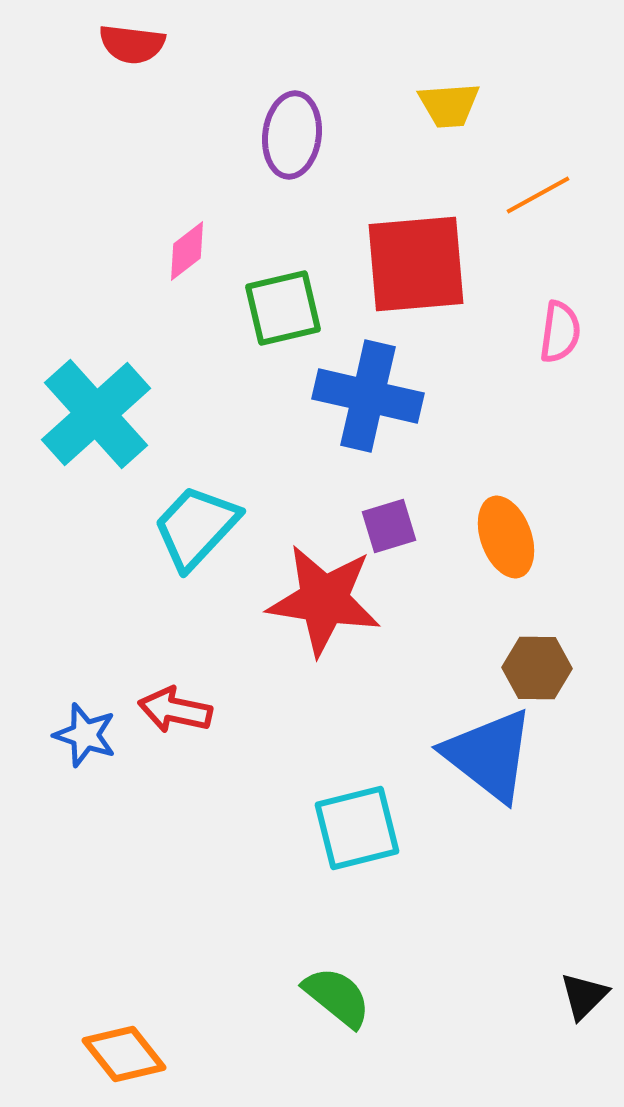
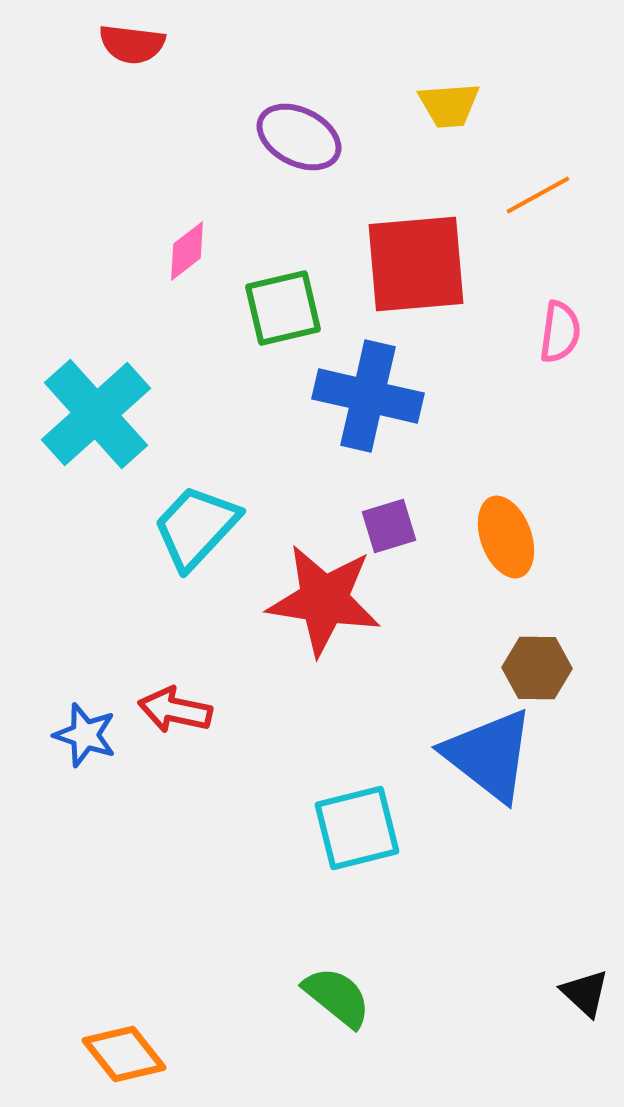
purple ellipse: moved 7 px right, 2 px down; rotated 70 degrees counterclockwise
black triangle: moved 1 px right, 3 px up; rotated 32 degrees counterclockwise
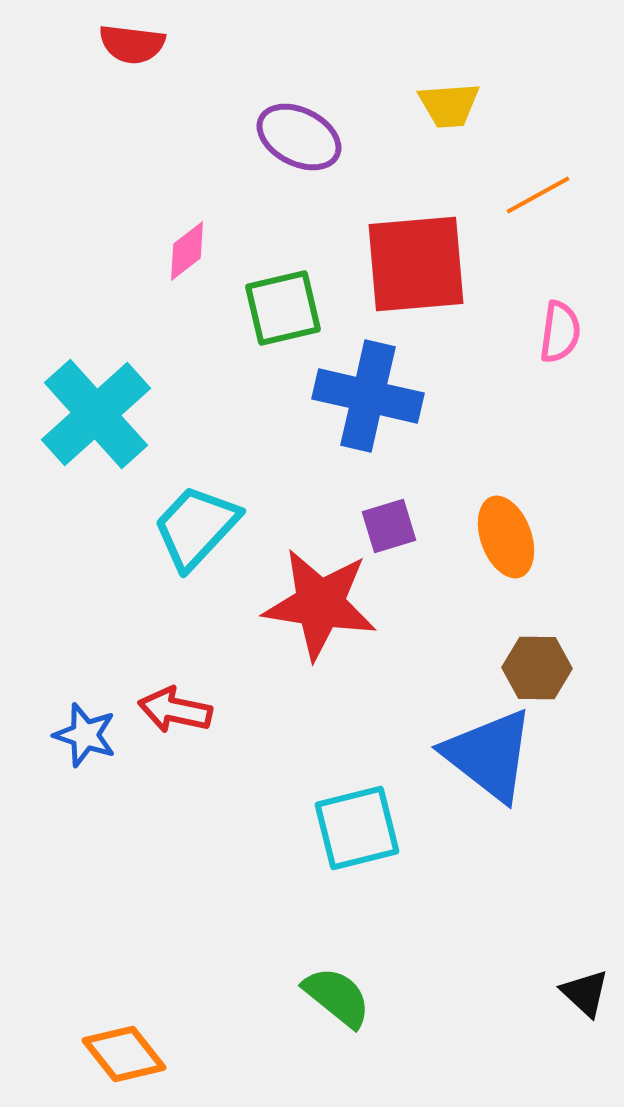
red star: moved 4 px left, 4 px down
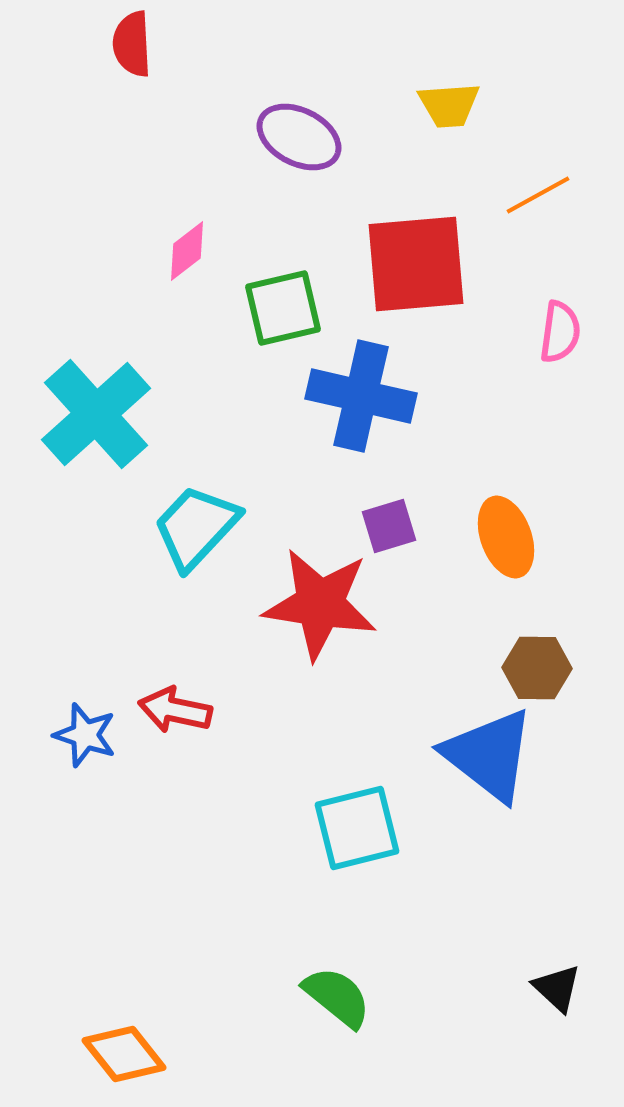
red semicircle: rotated 80 degrees clockwise
blue cross: moved 7 px left
black triangle: moved 28 px left, 5 px up
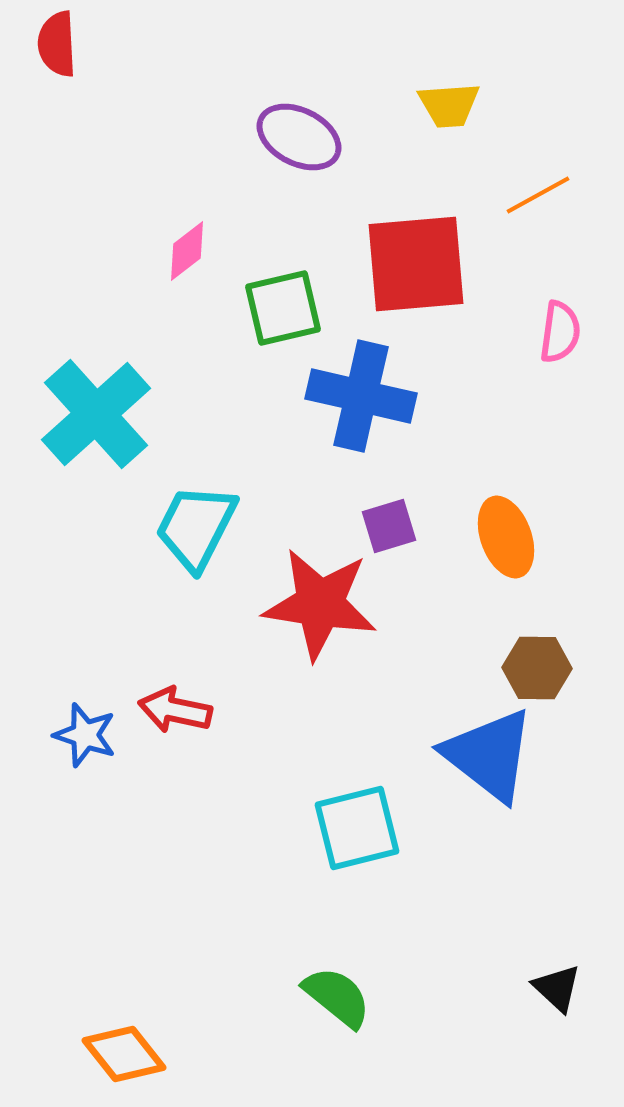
red semicircle: moved 75 px left
cyan trapezoid: rotated 16 degrees counterclockwise
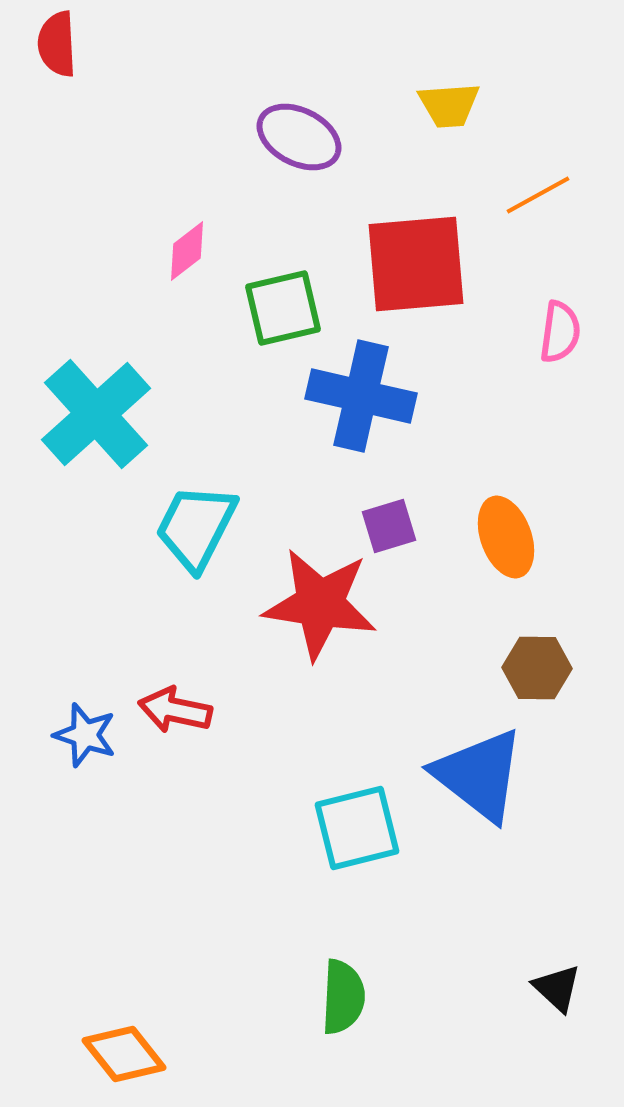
blue triangle: moved 10 px left, 20 px down
green semicircle: moved 6 px right; rotated 54 degrees clockwise
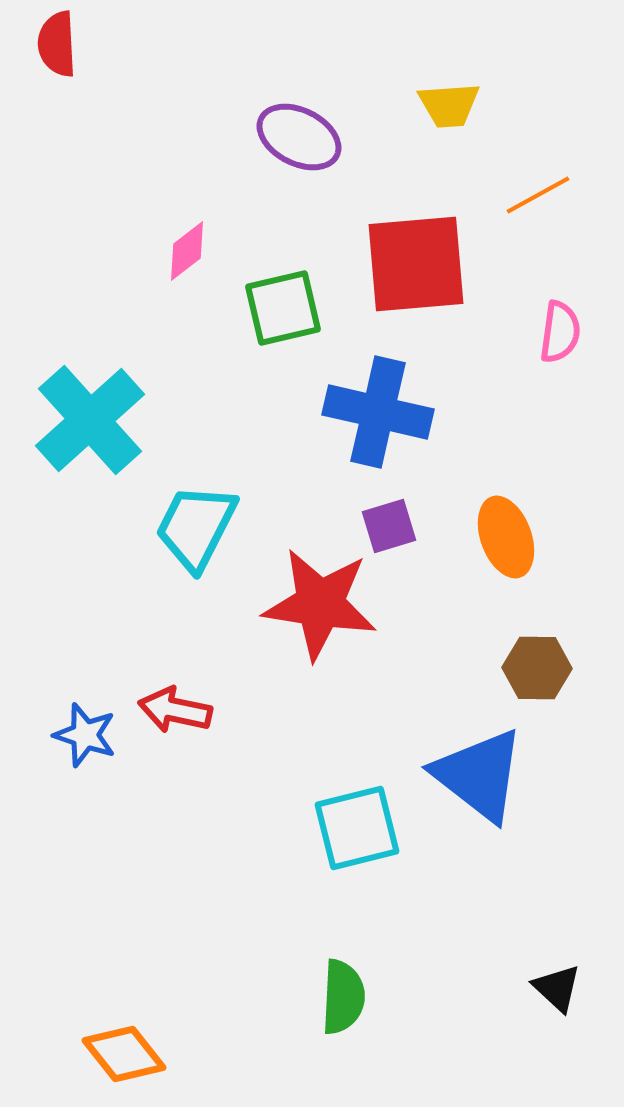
blue cross: moved 17 px right, 16 px down
cyan cross: moved 6 px left, 6 px down
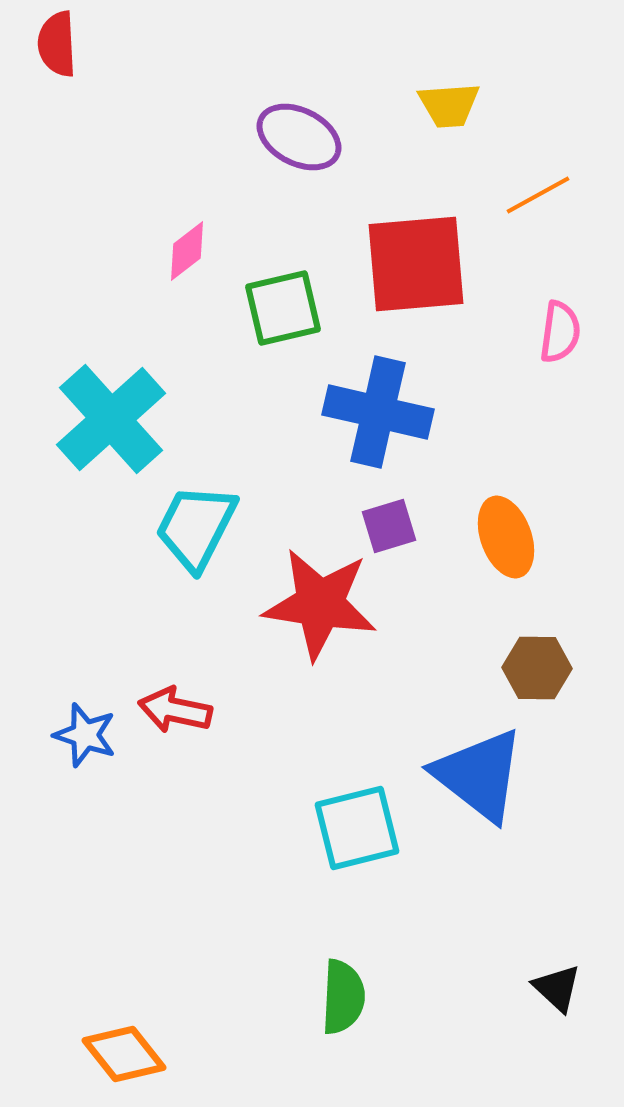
cyan cross: moved 21 px right, 1 px up
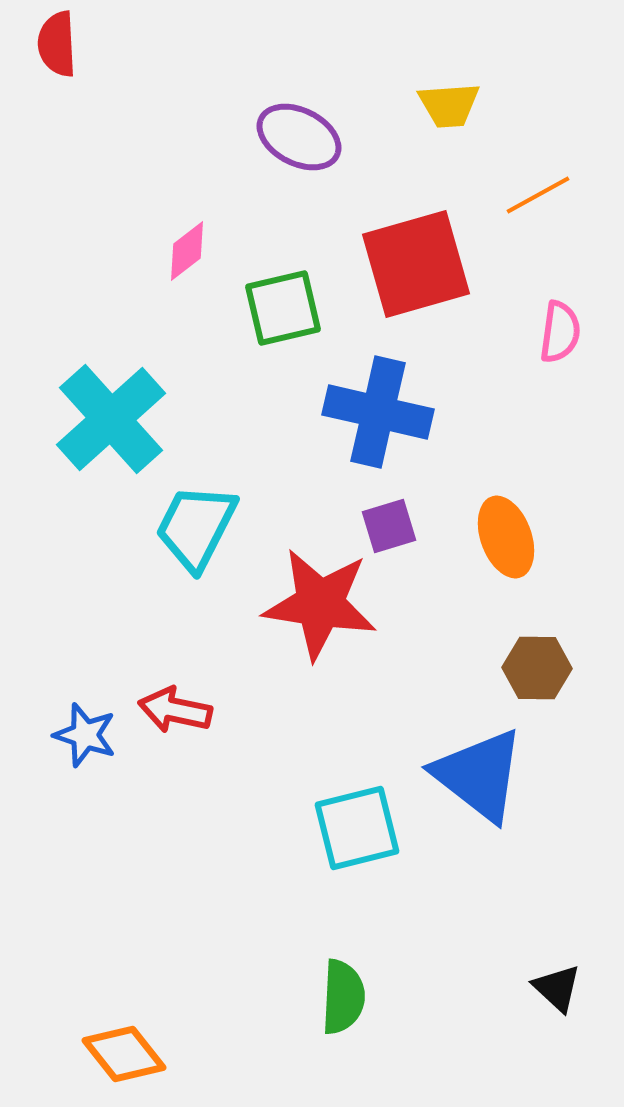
red square: rotated 11 degrees counterclockwise
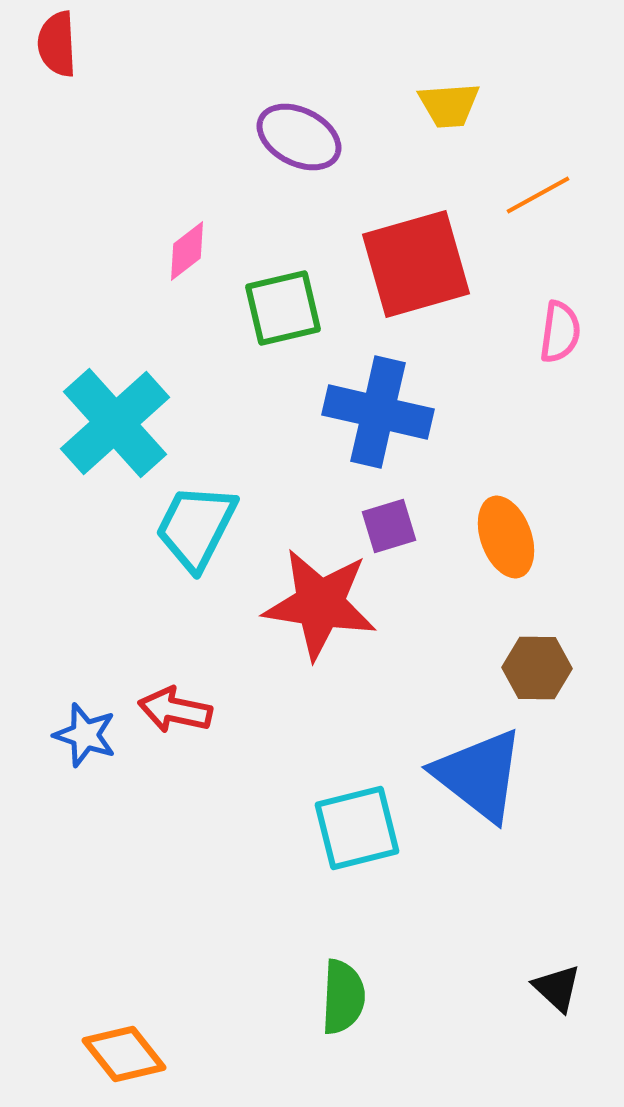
cyan cross: moved 4 px right, 4 px down
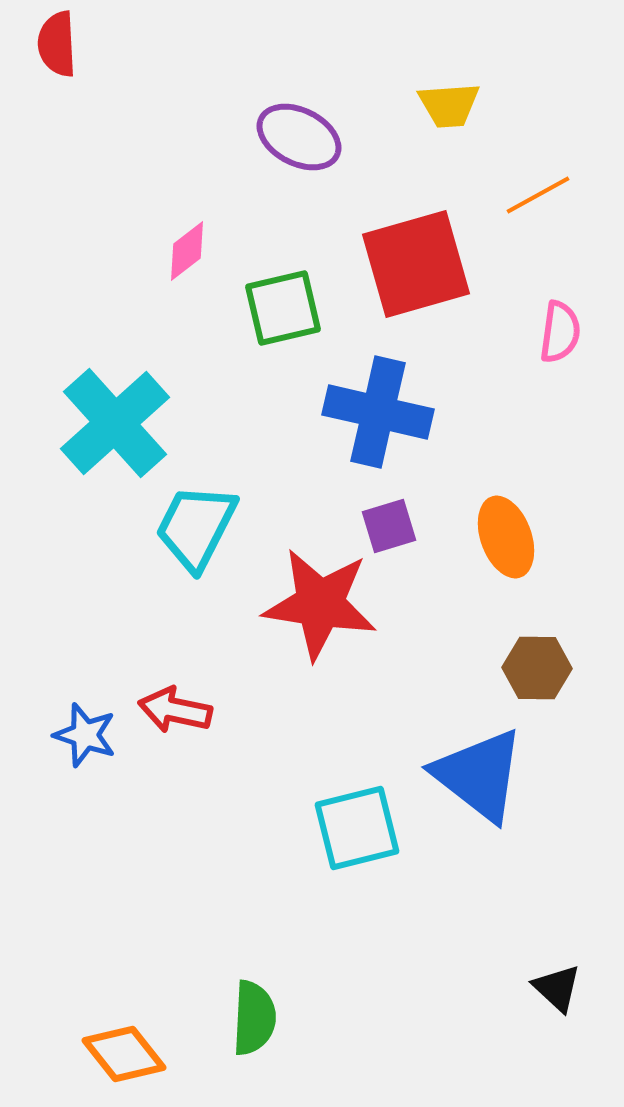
green semicircle: moved 89 px left, 21 px down
